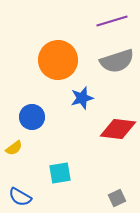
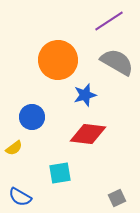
purple line: moved 3 px left; rotated 16 degrees counterclockwise
gray semicircle: moved 1 px down; rotated 132 degrees counterclockwise
blue star: moved 3 px right, 3 px up
red diamond: moved 30 px left, 5 px down
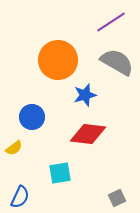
purple line: moved 2 px right, 1 px down
blue semicircle: rotated 95 degrees counterclockwise
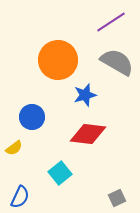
cyan square: rotated 30 degrees counterclockwise
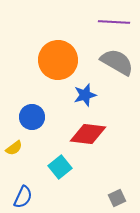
purple line: moved 3 px right; rotated 36 degrees clockwise
cyan square: moved 6 px up
blue semicircle: moved 3 px right
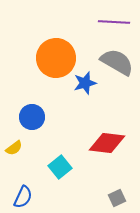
orange circle: moved 2 px left, 2 px up
blue star: moved 12 px up
red diamond: moved 19 px right, 9 px down
